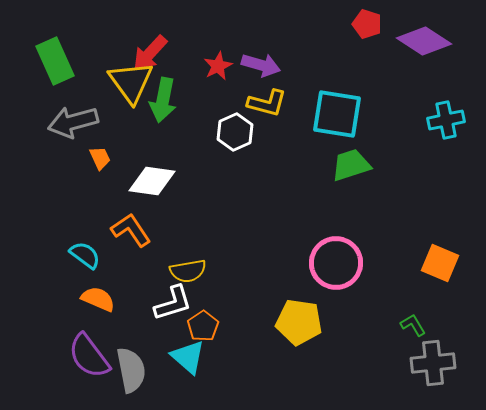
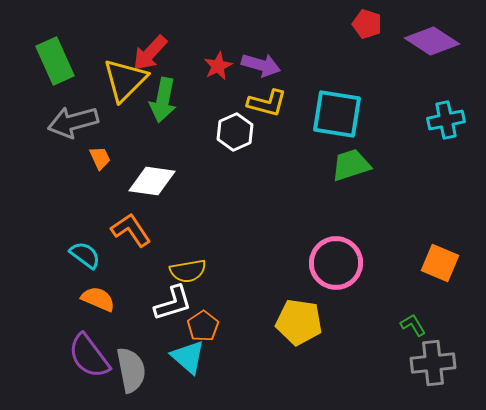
purple diamond: moved 8 px right
yellow triangle: moved 6 px left, 2 px up; rotated 21 degrees clockwise
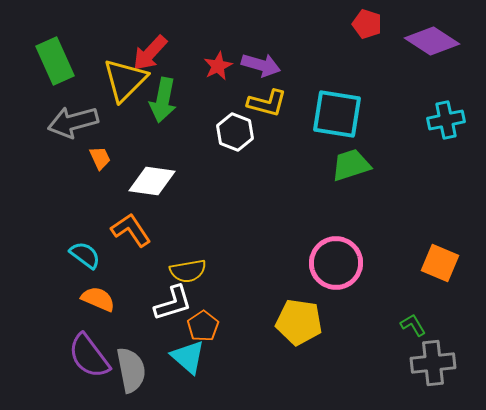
white hexagon: rotated 15 degrees counterclockwise
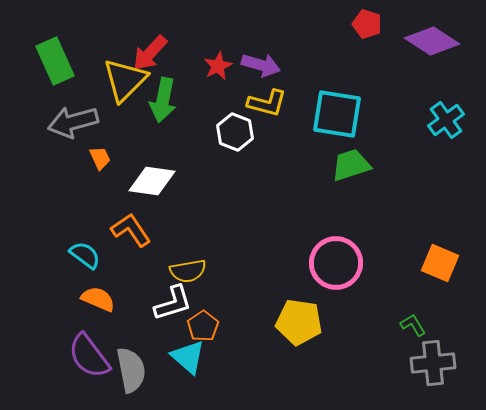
cyan cross: rotated 24 degrees counterclockwise
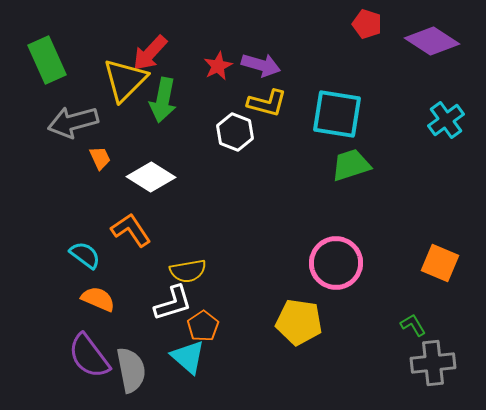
green rectangle: moved 8 px left, 1 px up
white diamond: moved 1 px left, 4 px up; rotated 24 degrees clockwise
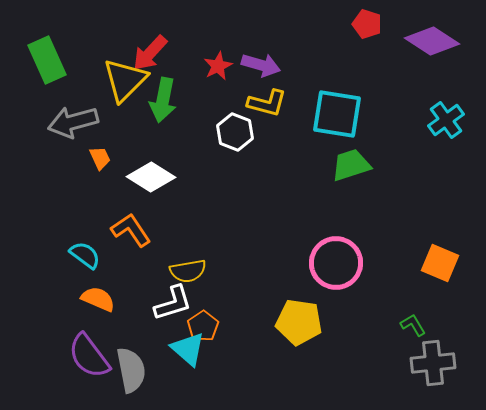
cyan triangle: moved 8 px up
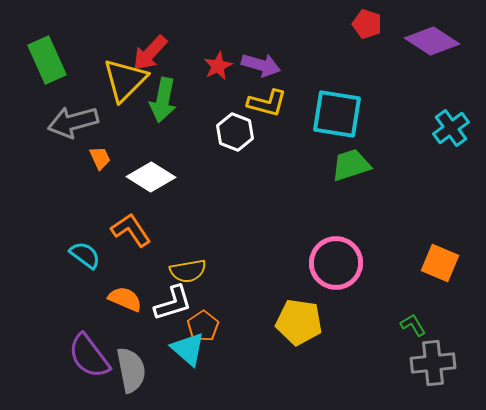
cyan cross: moved 5 px right, 8 px down
orange semicircle: moved 27 px right
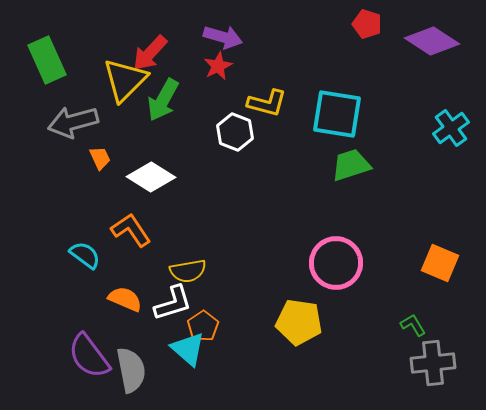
purple arrow: moved 38 px left, 28 px up
green arrow: rotated 18 degrees clockwise
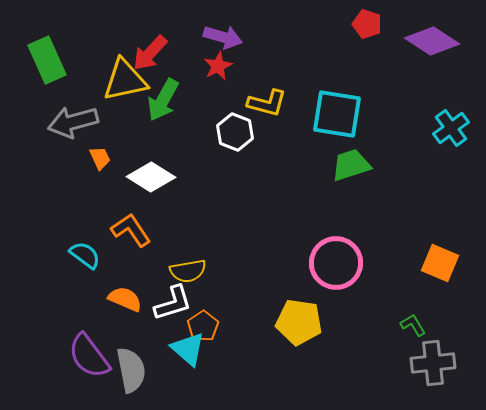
yellow triangle: rotated 33 degrees clockwise
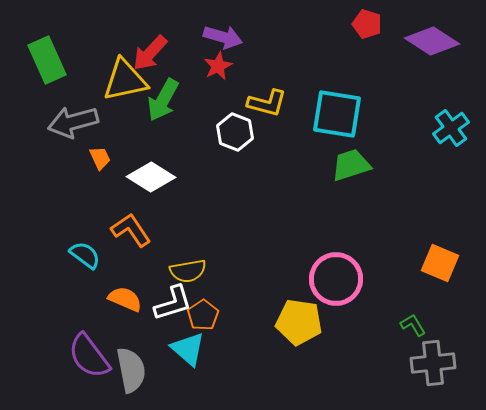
pink circle: moved 16 px down
orange pentagon: moved 11 px up
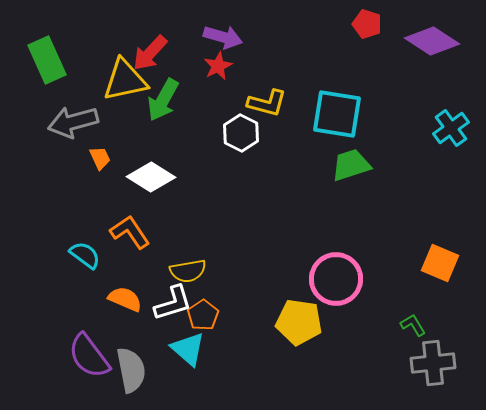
white hexagon: moved 6 px right, 1 px down; rotated 6 degrees clockwise
orange L-shape: moved 1 px left, 2 px down
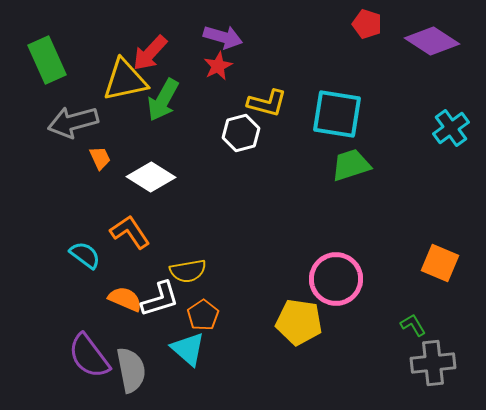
white hexagon: rotated 18 degrees clockwise
white L-shape: moved 13 px left, 4 px up
